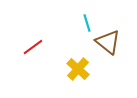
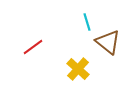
cyan line: moved 1 px up
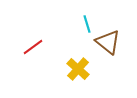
cyan line: moved 2 px down
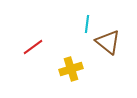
cyan line: rotated 24 degrees clockwise
yellow cross: moved 7 px left; rotated 30 degrees clockwise
